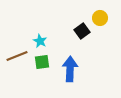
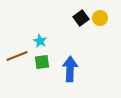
black square: moved 1 px left, 13 px up
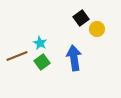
yellow circle: moved 3 px left, 11 px down
cyan star: moved 2 px down
green square: rotated 28 degrees counterclockwise
blue arrow: moved 4 px right, 11 px up; rotated 10 degrees counterclockwise
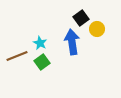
blue arrow: moved 2 px left, 16 px up
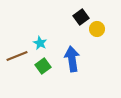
black square: moved 1 px up
blue arrow: moved 17 px down
green square: moved 1 px right, 4 px down
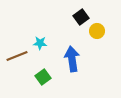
yellow circle: moved 2 px down
cyan star: rotated 24 degrees counterclockwise
green square: moved 11 px down
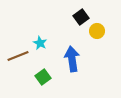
cyan star: rotated 24 degrees clockwise
brown line: moved 1 px right
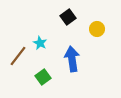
black square: moved 13 px left
yellow circle: moved 2 px up
brown line: rotated 30 degrees counterclockwise
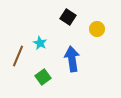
black square: rotated 21 degrees counterclockwise
brown line: rotated 15 degrees counterclockwise
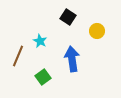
yellow circle: moved 2 px down
cyan star: moved 2 px up
